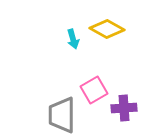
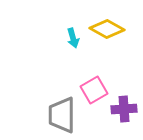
cyan arrow: moved 1 px up
purple cross: moved 1 px down
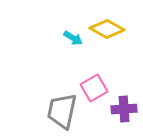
cyan arrow: rotated 42 degrees counterclockwise
pink square: moved 2 px up
gray trapezoid: moved 4 px up; rotated 12 degrees clockwise
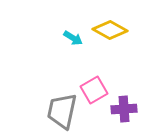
yellow diamond: moved 3 px right, 1 px down
pink square: moved 2 px down
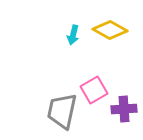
cyan arrow: moved 3 px up; rotated 72 degrees clockwise
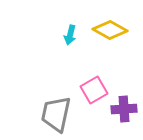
cyan arrow: moved 3 px left
gray trapezoid: moved 6 px left, 3 px down
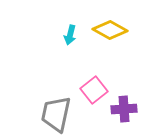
pink square: rotated 8 degrees counterclockwise
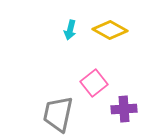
cyan arrow: moved 5 px up
pink square: moved 7 px up
gray trapezoid: moved 2 px right
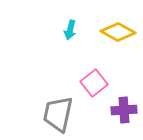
yellow diamond: moved 8 px right, 2 px down
purple cross: moved 1 px down
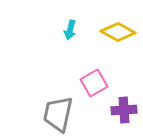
pink square: rotated 8 degrees clockwise
